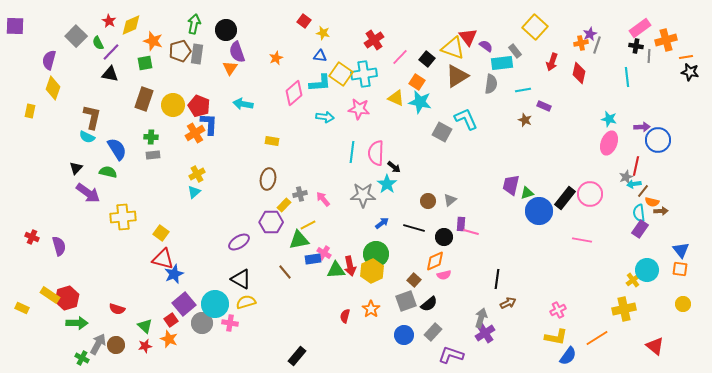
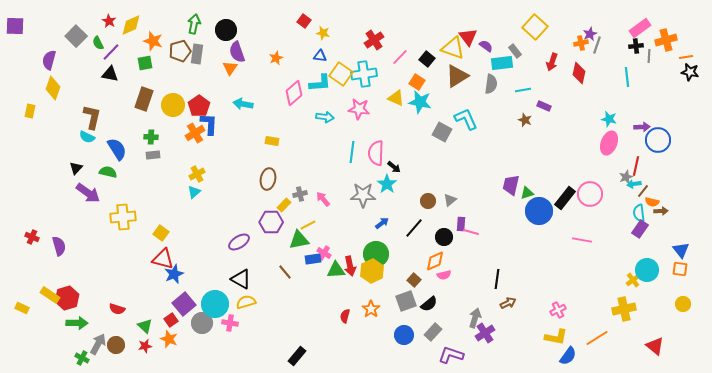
black cross at (636, 46): rotated 16 degrees counterclockwise
red pentagon at (199, 106): rotated 15 degrees clockwise
black line at (414, 228): rotated 65 degrees counterclockwise
gray arrow at (481, 318): moved 6 px left
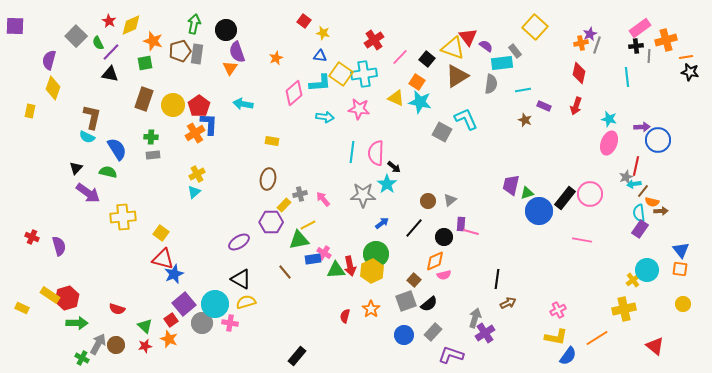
red arrow at (552, 62): moved 24 px right, 44 px down
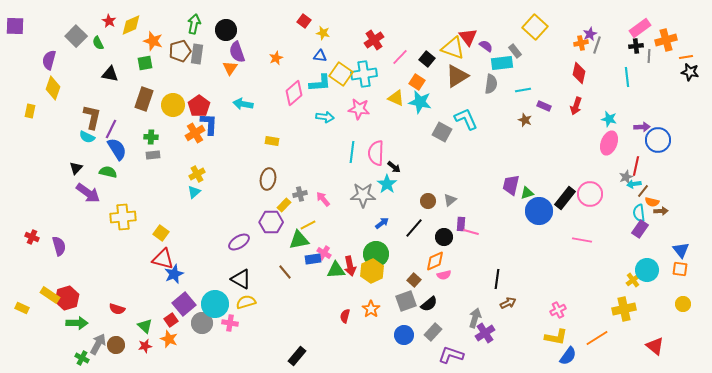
purple line at (111, 52): moved 77 px down; rotated 18 degrees counterclockwise
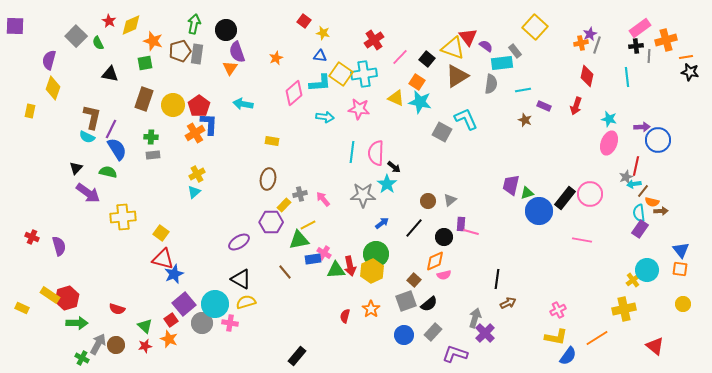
red diamond at (579, 73): moved 8 px right, 3 px down
purple cross at (485, 333): rotated 12 degrees counterclockwise
purple L-shape at (451, 355): moved 4 px right, 1 px up
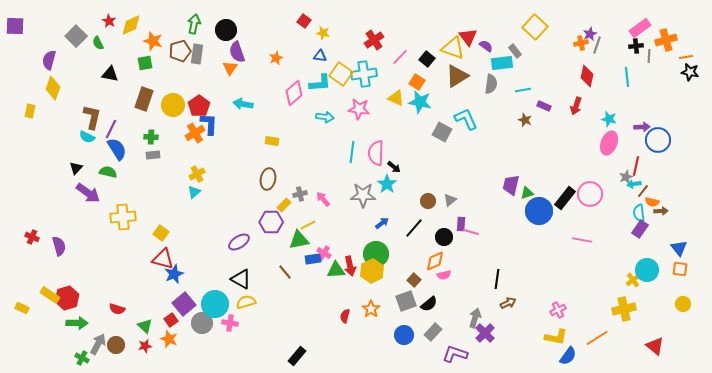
blue triangle at (681, 250): moved 2 px left, 2 px up
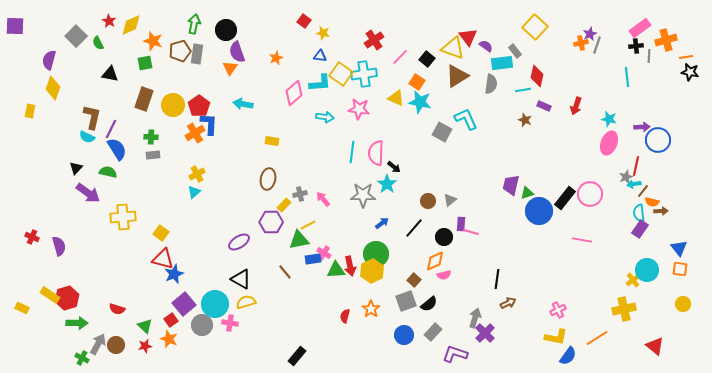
red diamond at (587, 76): moved 50 px left
gray circle at (202, 323): moved 2 px down
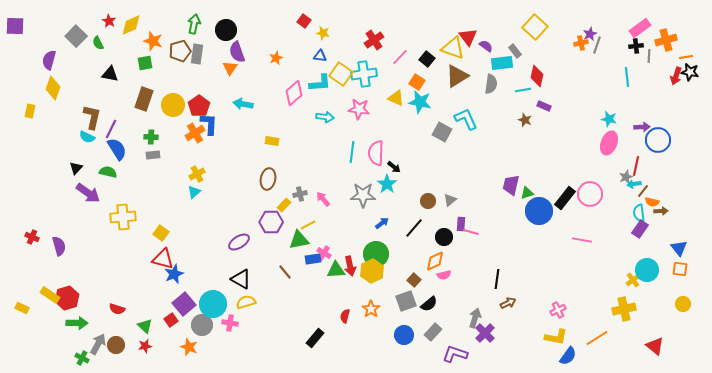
red arrow at (576, 106): moved 100 px right, 30 px up
cyan circle at (215, 304): moved 2 px left
orange star at (169, 339): moved 20 px right, 8 px down
black rectangle at (297, 356): moved 18 px right, 18 px up
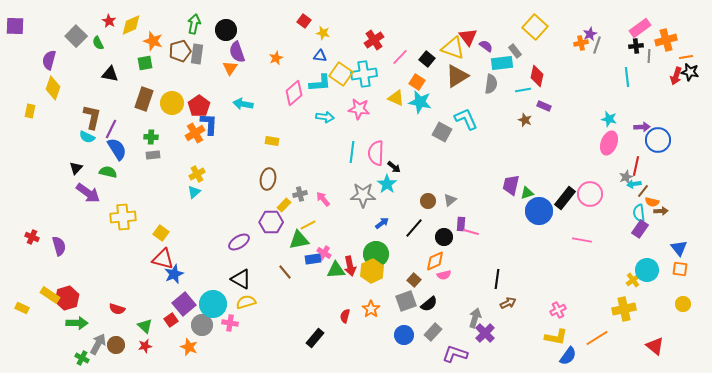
yellow circle at (173, 105): moved 1 px left, 2 px up
